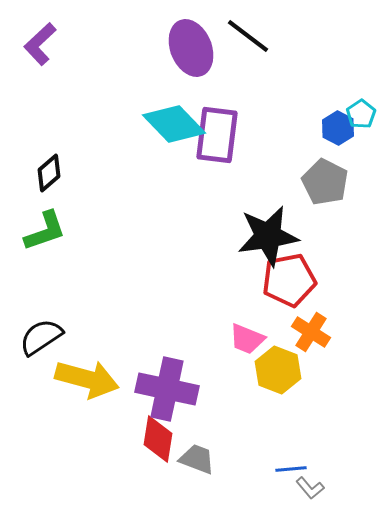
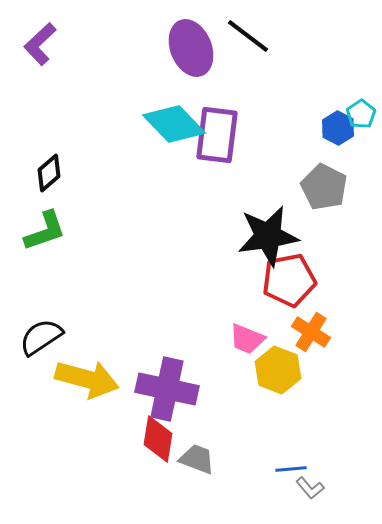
gray pentagon: moved 1 px left, 5 px down
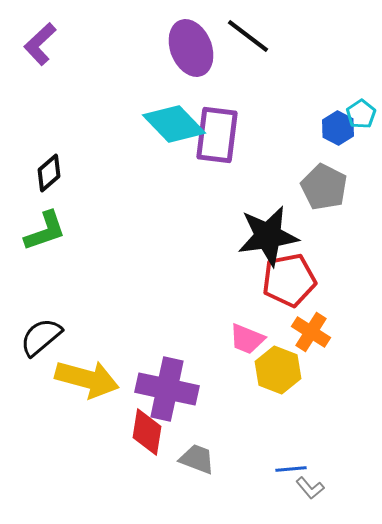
black semicircle: rotated 6 degrees counterclockwise
red diamond: moved 11 px left, 7 px up
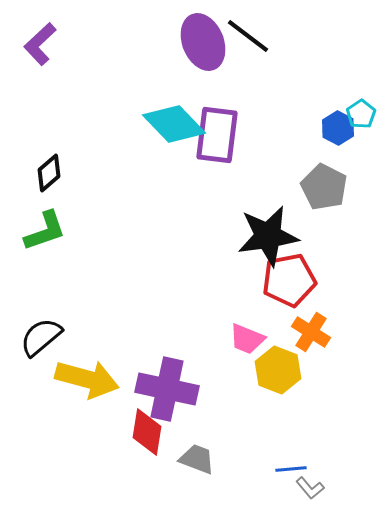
purple ellipse: moved 12 px right, 6 px up
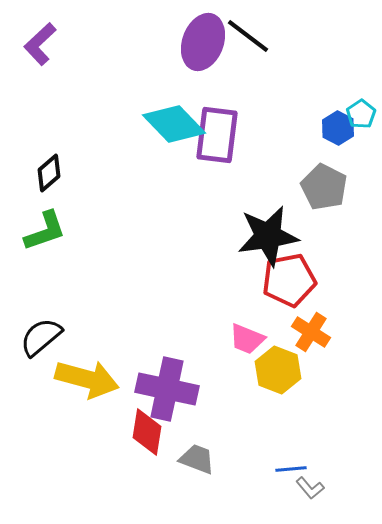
purple ellipse: rotated 42 degrees clockwise
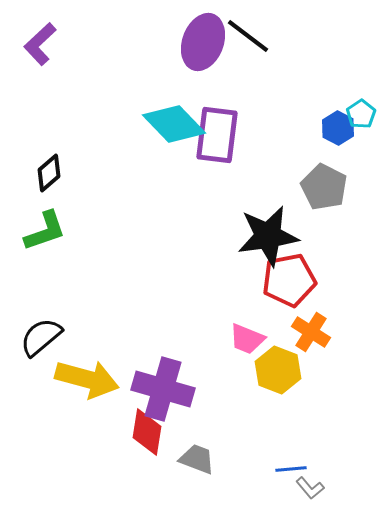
purple cross: moved 4 px left; rotated 4 degrees clockwise
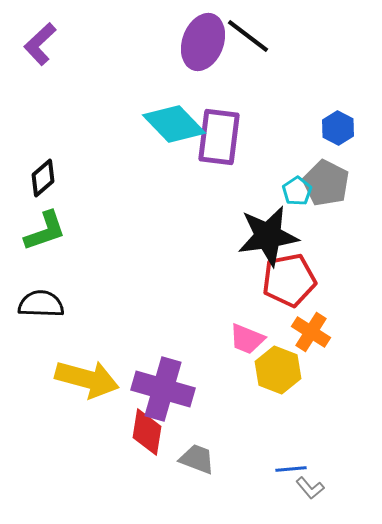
cyan pentagon: moved 64 px left, 77 px down
purple rectangle: moved 2 px right, 2 px down
black diamond: moved 6 px left, 5 px down
gray pentagon: moved 2 px right, 4 px up
black semicircle: moved 33 px up; rotated 42 degrees clockwise
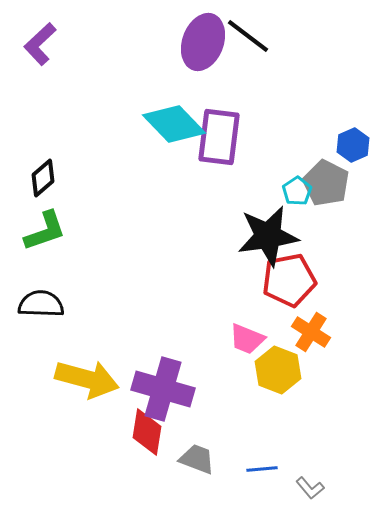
blue hexagon: moved 15 px right, 17 px down; rotated 8 degrees clockwise
blue line: moved 29 px left
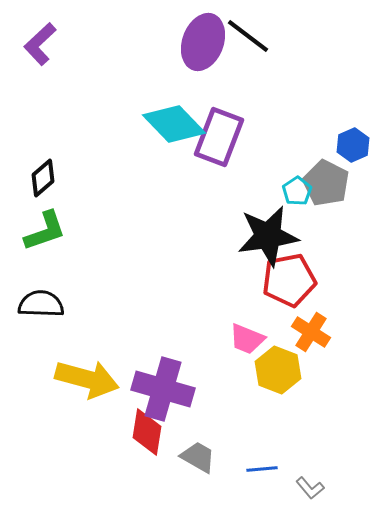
purple rectangle: rotated 14 degrees clockwise
gray trapezoid: moved 1 px right, 2 px up; rotated 9 degrees clockwise
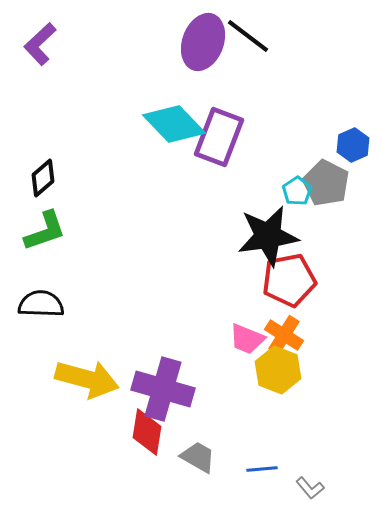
orange cross: moved 27 px left, 3 px down
